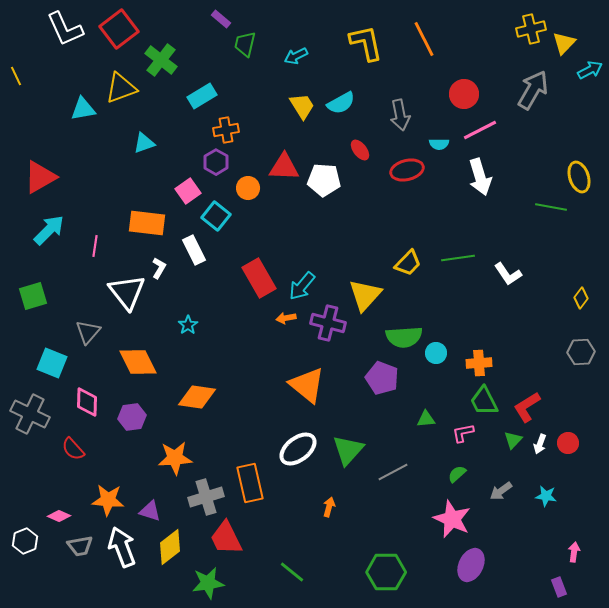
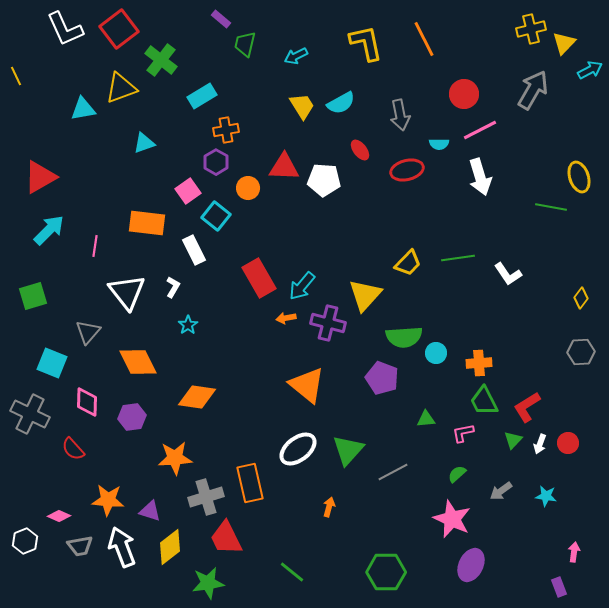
white L-shape at (159, 268): moved 14 px right, 19 px down
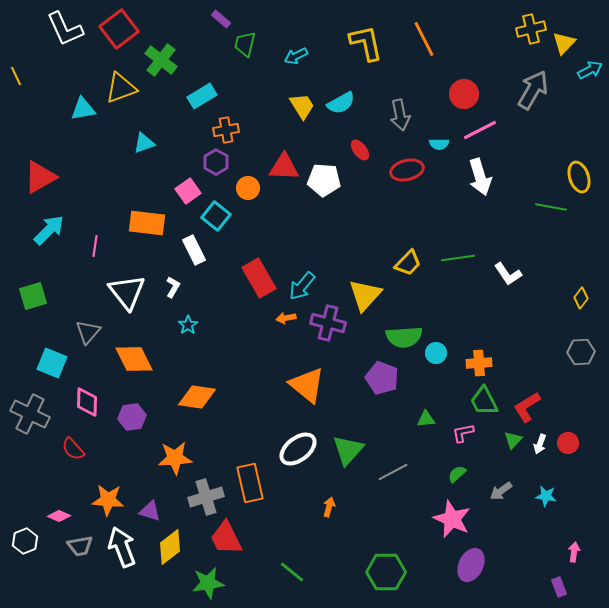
orange diamond at (138, 362): moved 4 px left, 3 px up
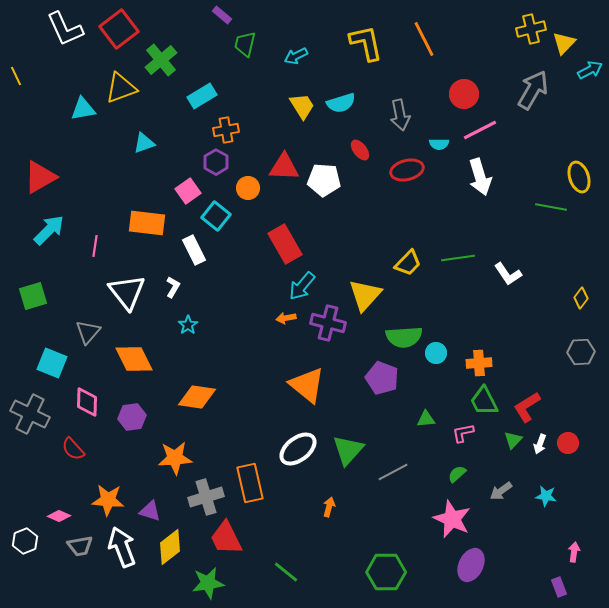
purple rectangle at (221, 19): moved 1 px right, 4 px up
green cross at (161, 60): rotated 12 degrees clockwise
cyan semicircle at (341, 103): rotated 12 degrees clockwise
red rectangle at (259, 278): moved 26 px right, 34 px up
green line at (292, 572): moved 6 px left
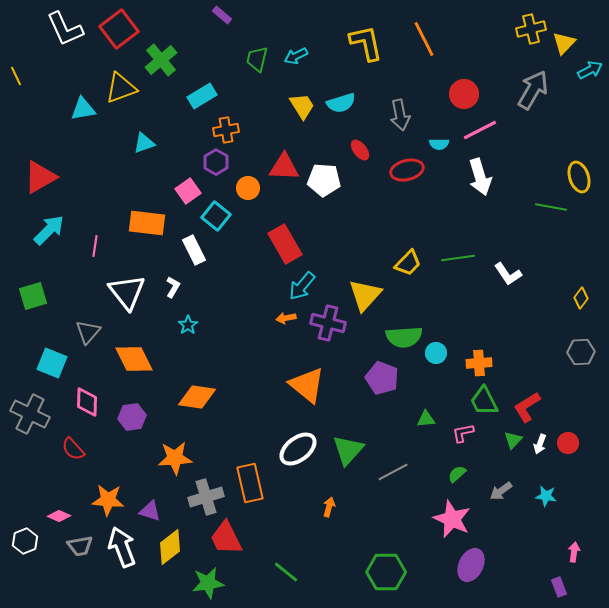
green trapezoid at (245, 44): moved 12 px right, 15 px down
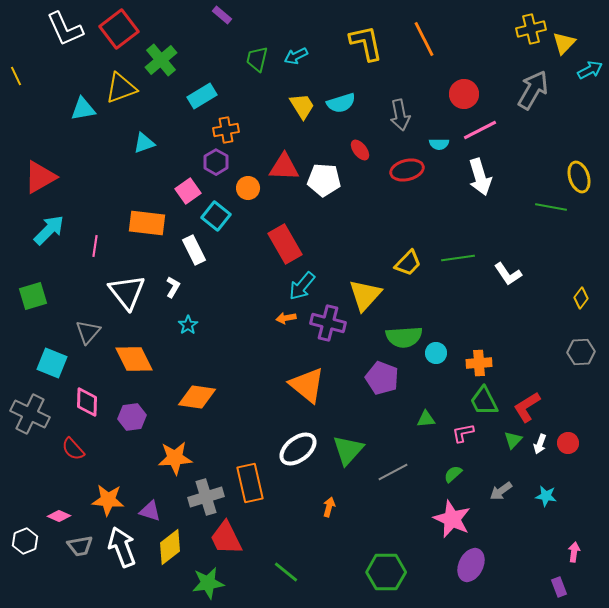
green semicircle at (457, 474): moved 4 px left
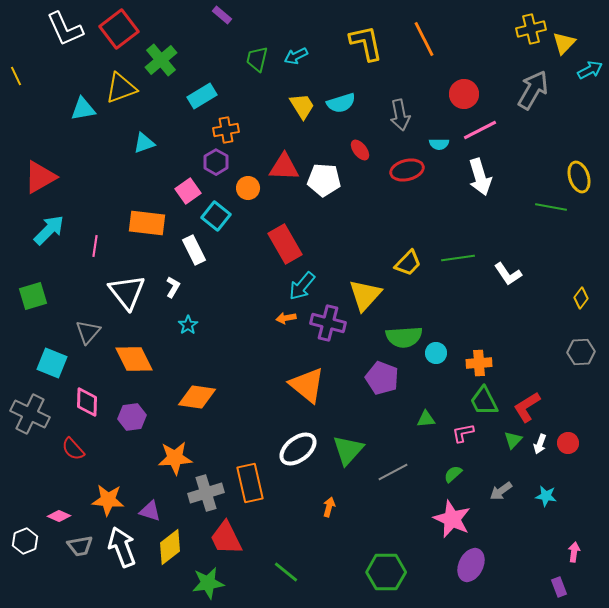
gray cross at (206, 497): moved 4 px up
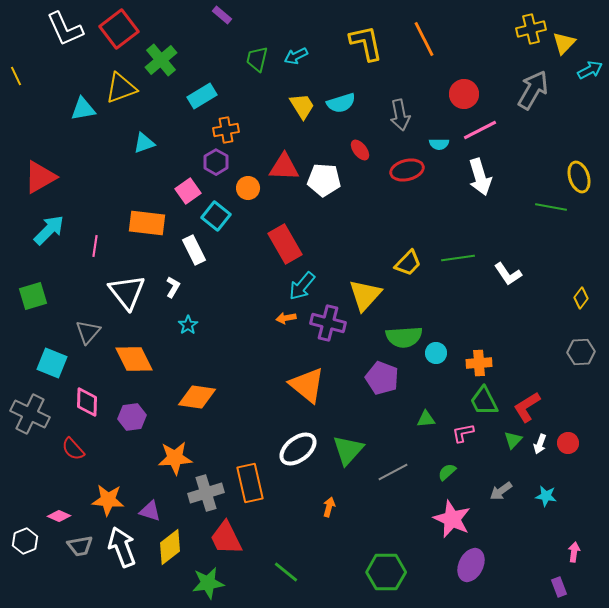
green semicircle at (453, 474): moved 6 px left, 2 px up
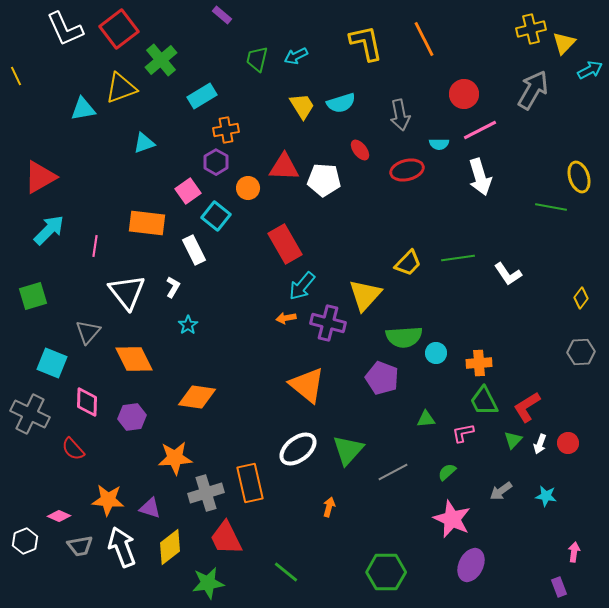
purple triangle at (150, 511): moved 3 px up
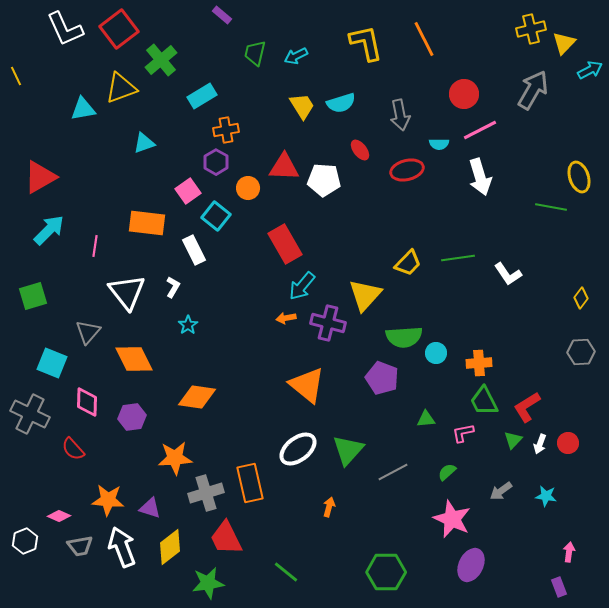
green trapezoid at (257, 59): moved 2 px left, 6 px up
pink arrow at (574, 552): moved 5 px left
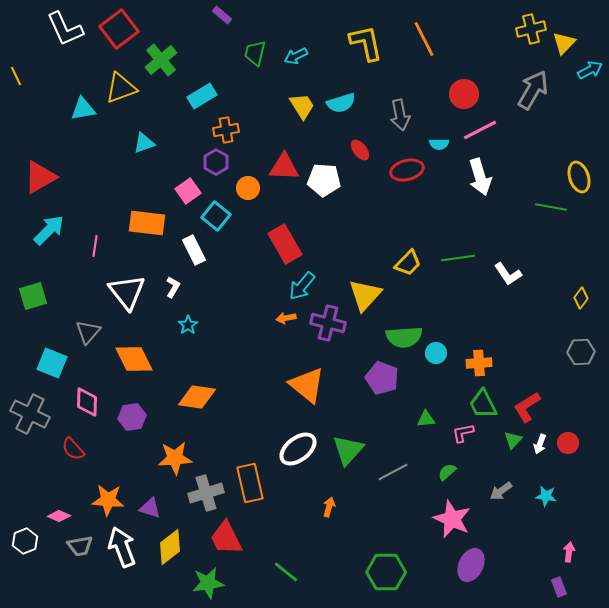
green trapezoid at (484, 401): moved 1 px left, 3 px down
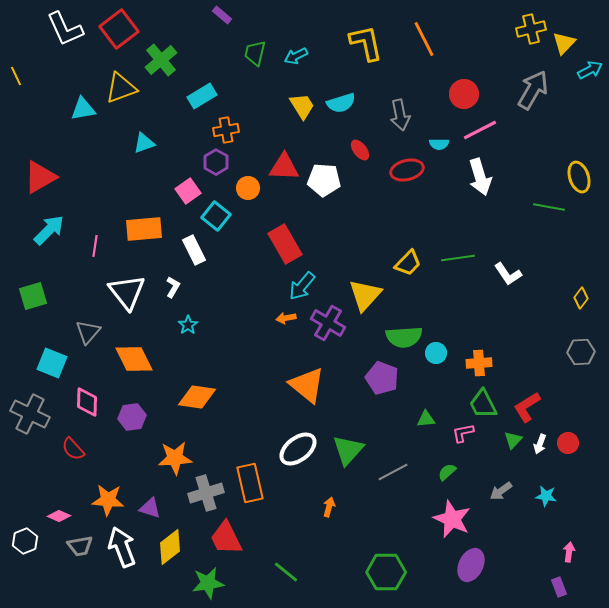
green line at (551, 207): moved 2 px left
orange rectangle at (147, 223): moved 3 px left, 6 px down; rotated 12 degrees counterclockwise
purple cross at (328, 323): rotated 16 degrees clockwise
